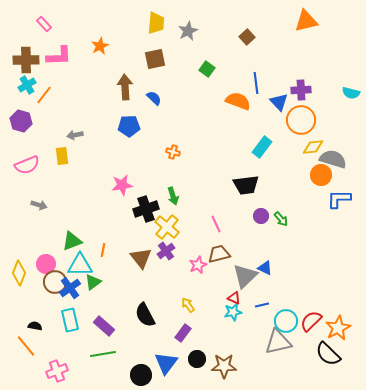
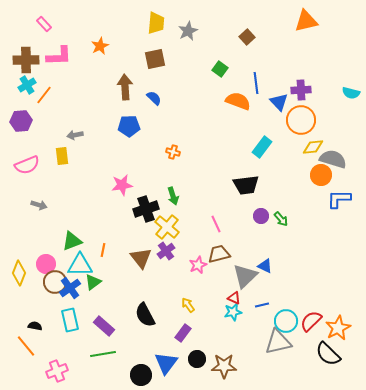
green square at (207, 69): moved 13 px right
purple hexagon at (21, 121): rotated 20 degrees counterclockwise
blue triangle at (265, 268): moved 2 px up
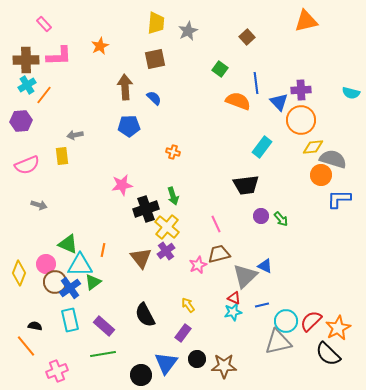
green triangle at (72, 241): moved 4 px left, 3 px down; rotated 45 degrees clockwise
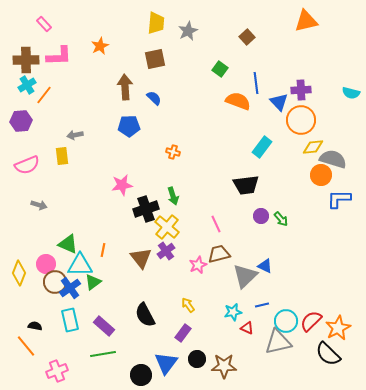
red triangle at (234, 298): moved 13 px right, 30 px down
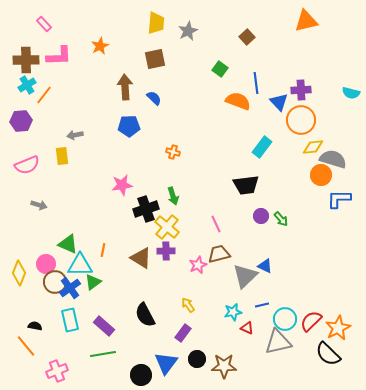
purple cross at (166, 251): rotated 36 degrees clockwise
brown triangle at (141, 258): rotated 20 degrees counterclockwise
cyan circle at (286, 321): moved 1 px left, 2 px up
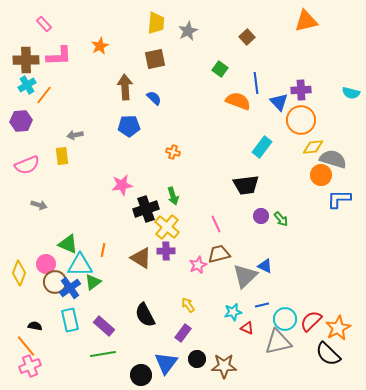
pink cross at (57, 371): moved 27 px left, 5 px up
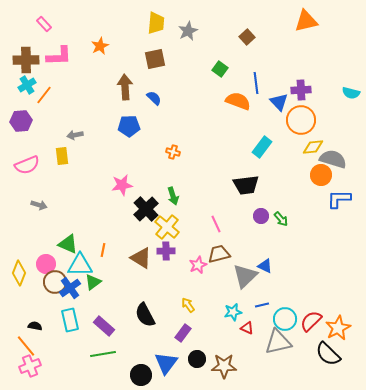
black cross at (146, 209): rotated 25 degrees counterclockwise
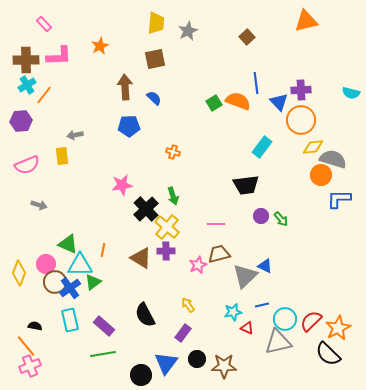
green square at (220, 69): moved 6 px left, 34 px down; rotated 21 degrees clockwise
pink line at (216, 224): rotated 66 degrees counterclockwise
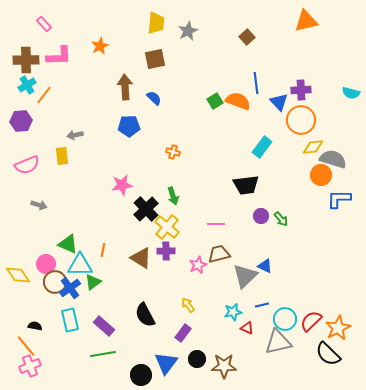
green square at (214, 103): moved 1 px right, 2 px up
yellow diamond at (19, 273): moved 1 px left, 2 px down; rotated 55 degrees counterclockwise
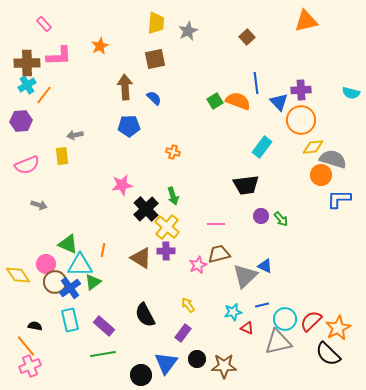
brown cross at (26, 60): moved 1 px right, 3 px down
